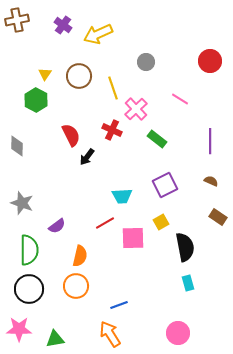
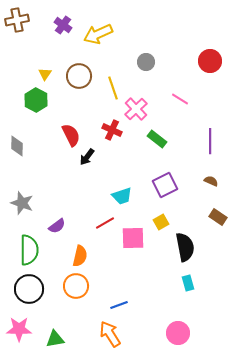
cyan trapezoid: rotated 15 degrees counterclockwise
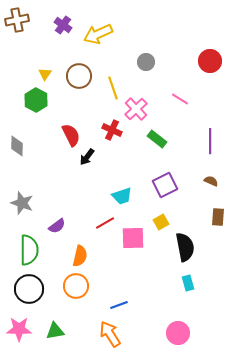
brown rectangle: rotated 60 degrees clockwise
green triangle: moved 8 px up
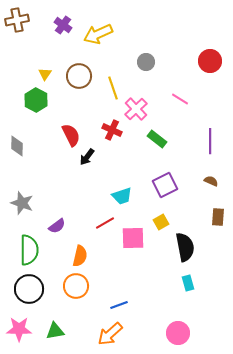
orange arrow: rotated 100 degrees counterclockwise
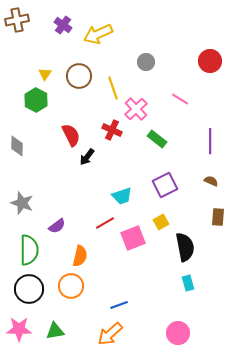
pink square: rotated 20 degrees counterclockwise
orange circle: moved 5 px left
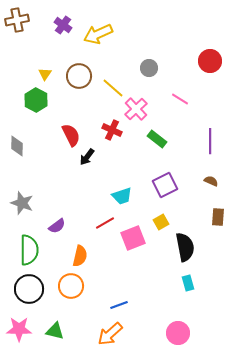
gray circle: moved 3 px right, 6 px down
yellow line: rotated 30 degrees counterclockwise
green triangle: rotated 24 degrees clockwise
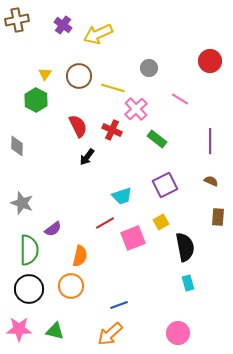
yellow line: rotated 25 degrees counterclockwise
red semicircle: moved 7 px right, 9 px up
purple semicircle: moved 4 px left, 3 px down
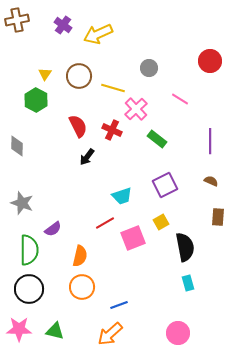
orange circle: moved 11 px right, 1 px down
